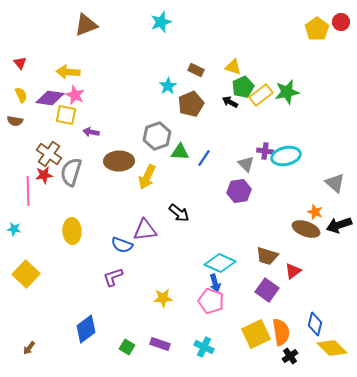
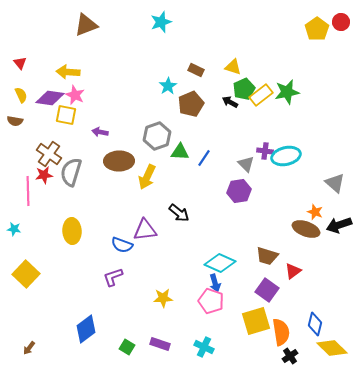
green pentagon at (243, 87): moved 1 px right, 2 px down
purple arrow at (91, 132): moved 9 px right
yellow square at (256, 334): moved 13 px up; rotated 8 degrees clockwise
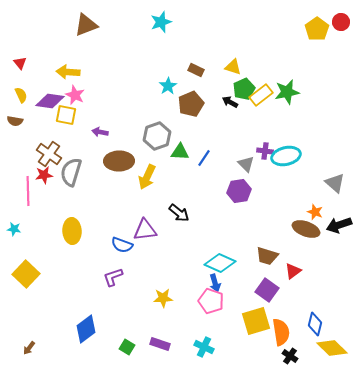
purple diamond at (50, 98): moved 3 px down
black cross at (290, 356): rotated 21 degrees counterclockwise
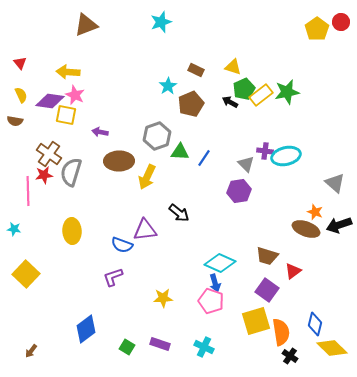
brown arrow at (29, 348): moved 2 px right, 3 px down
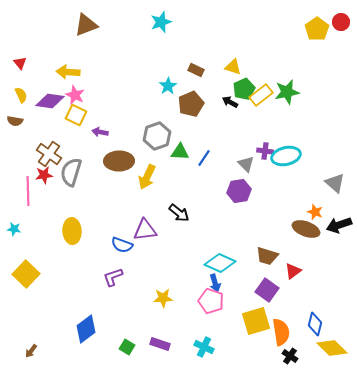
yellow square at (66, 115): moved 10 px right; rotated 15 degrees clockwise
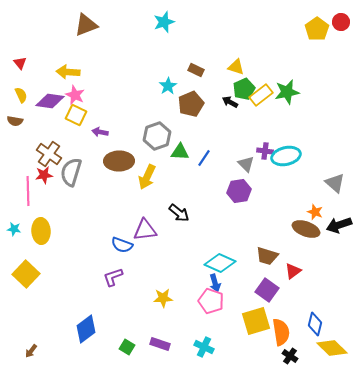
cyan star at (161, 22): moved 3 px right
yellow triangle at (233, 67): moved 3 px right
yellow ellipse at (72, 231): moved 31 px left
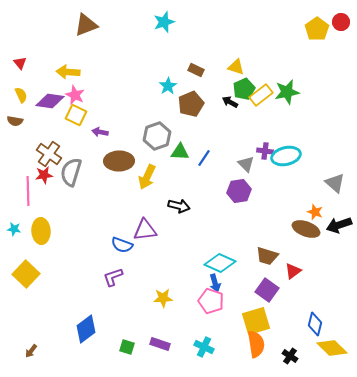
black arrow at (179, 213): moved 7 px up; rotated 25 degrees counterclockwise
orange semicircle at (281, 332): moved 25 px left, 12 px down
green square at (127, 347): rotated 14 degrees counterclockwise
